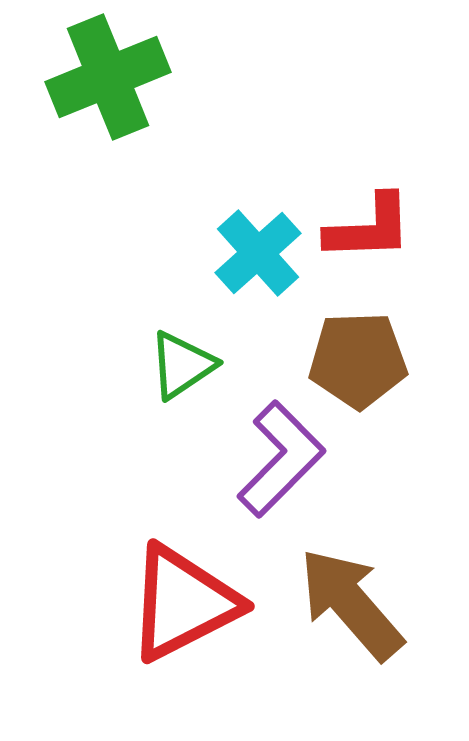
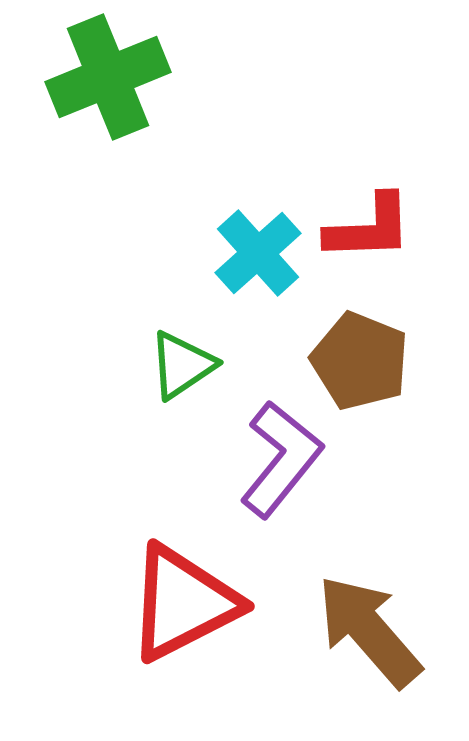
brown pentagon: moved 2 px right, 1 px down; rotated 24 degrees clockwise
purple L-shape: rotated 6 degrees counterclockwise
brown arrow: moved 18 px right, 27 px down
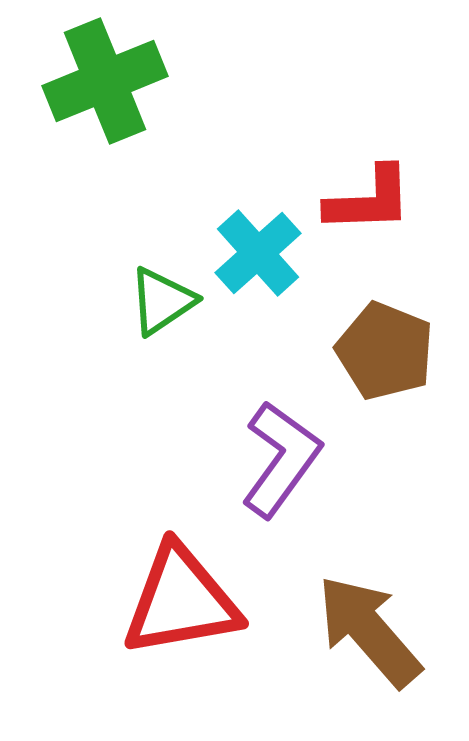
green cross: moved 3 px left, 4 px down
red L-shape: moved 28 px up
brown pentagon: moved 25 px right, 10 px up
green triangle: moved 20 px left, 64 px up
purple L-shape: rotated 3 degrees counterclockwise
red triangle: moved 2 px left, 2 px up; rotated 17 degrees clockwise
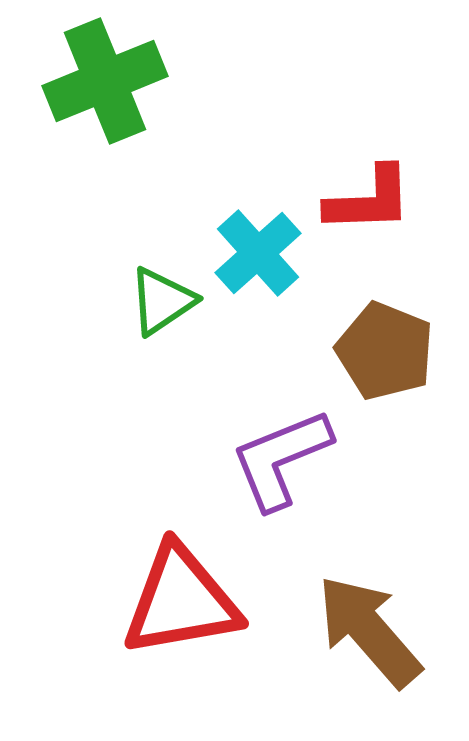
purple L-shape: rotated 148 degrees counterclockwise
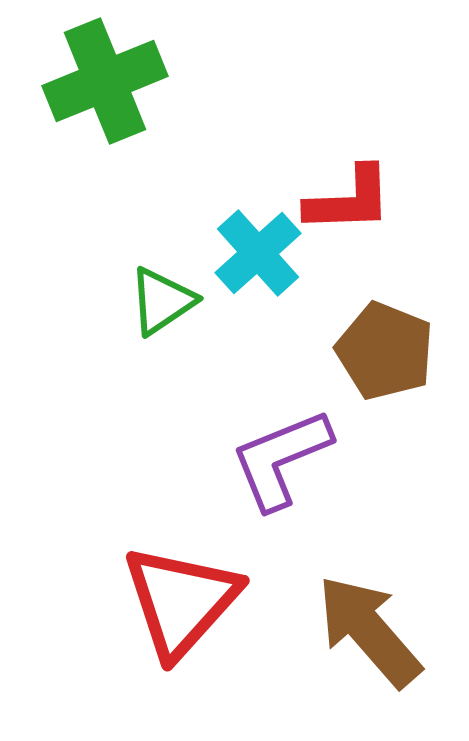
red L-shape: moved 20 px left
red triangle: rotated 38 degrees counterclockwise
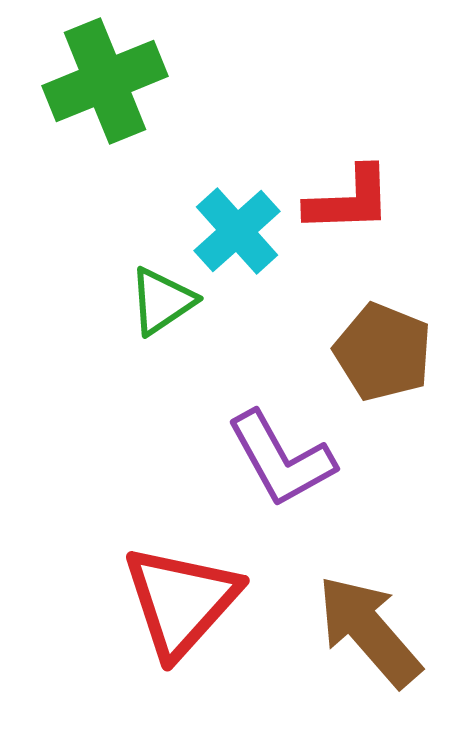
cyan cross: moved 21 px left, 22 px up
brown pentagon: moved 2 px left, 1 px down
purple L-shape: rotated 97 degrees counterclockwise
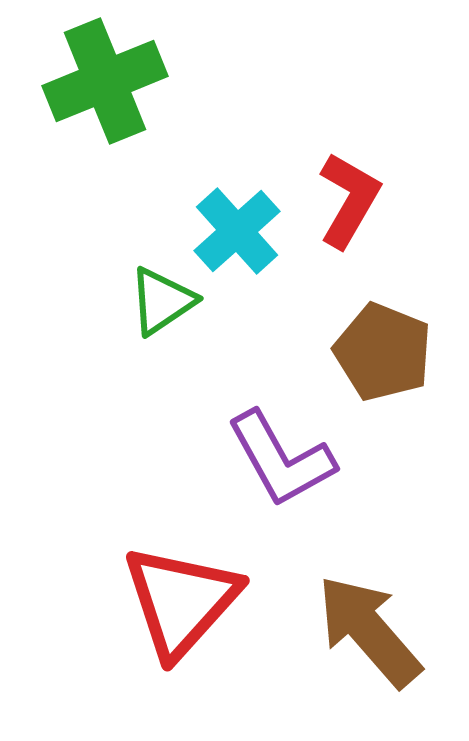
red L-shape: rotated 58 degrees counterclockwise
